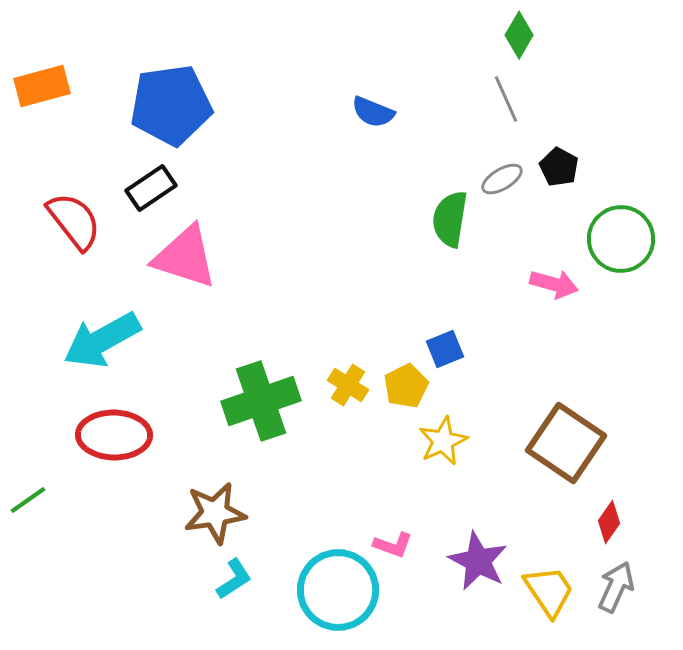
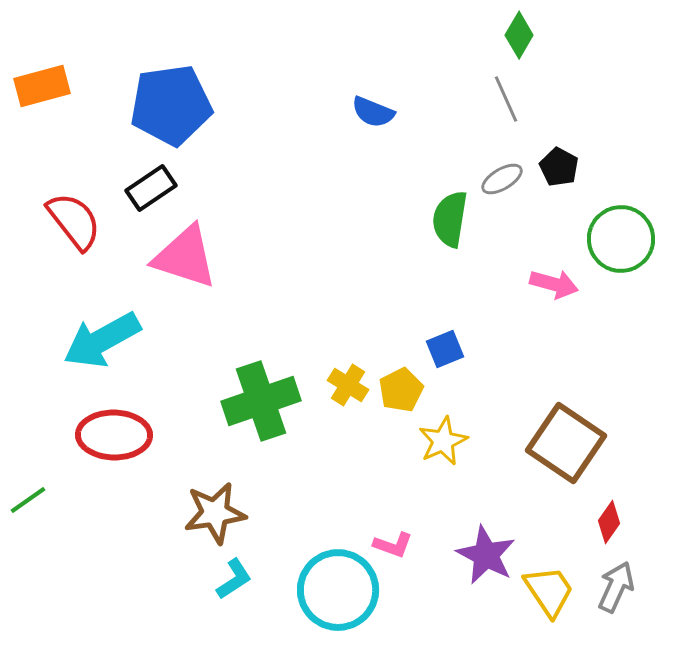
yellow pentagon: moved 5 px left, 4 px down
purple star: moved 8 px right, 6 px up
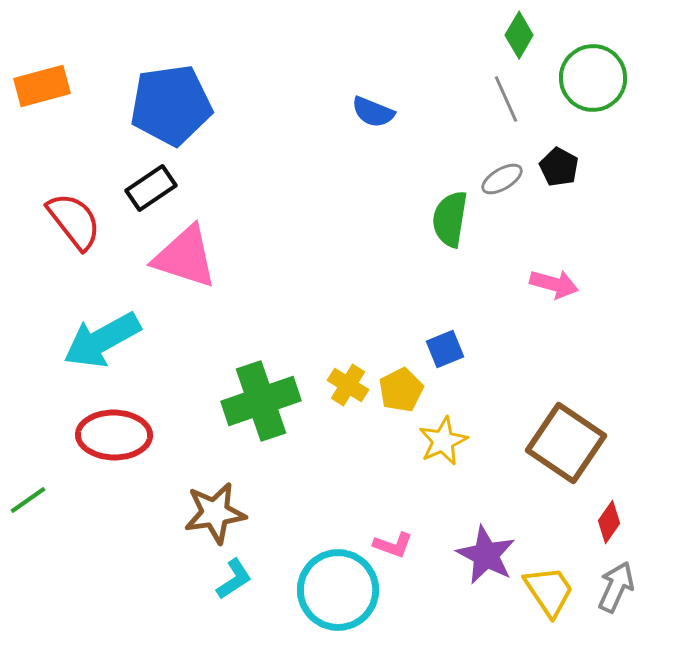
green circle: moved 28 px left, 161 px up
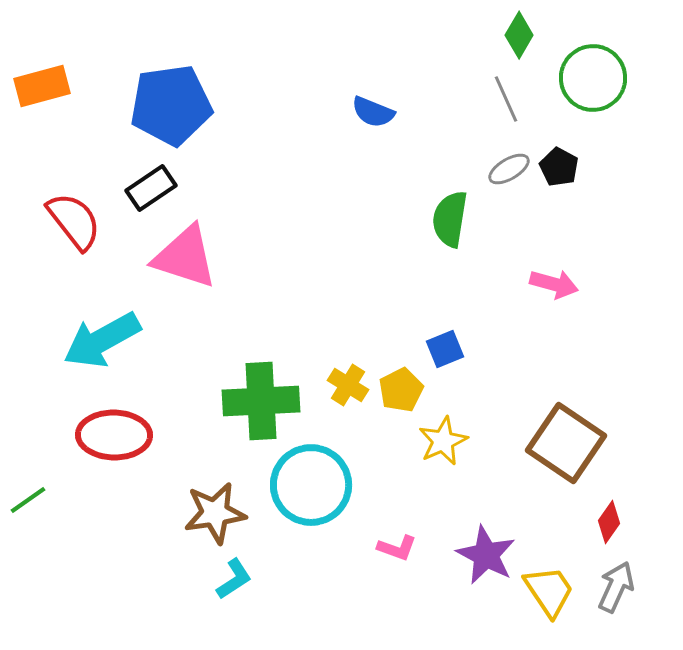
gray ellipse: moved 7 px right, 10 px up
green cross: rotated 16 degrees clockwise
pink L-shape: moved 4 px right, 3 px down
cyan circle: moved 27 px left, 105 px up
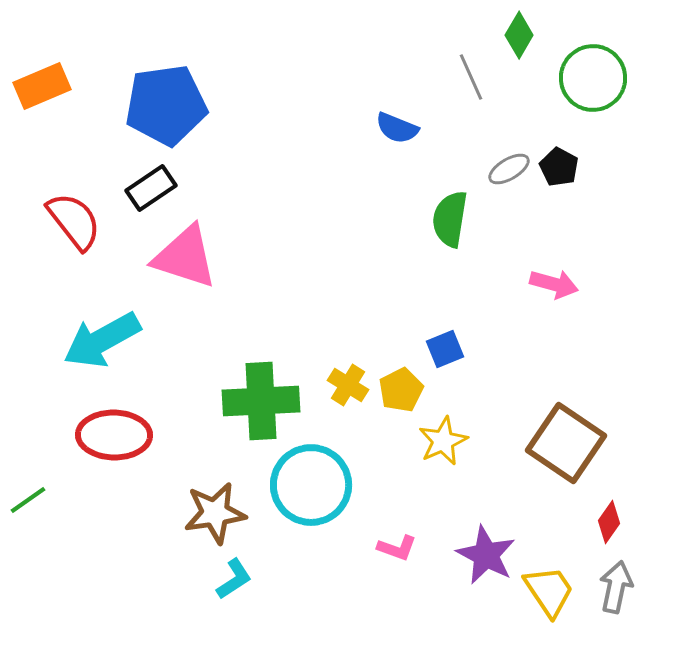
orange rectangle: rotated 8 degrees counterclockwise
gray line: moved 35 px left, 22 px up
blue pentagon: moved 5 px left
blue semicircle: moved 24 px right, 16 px down
gray arrow: rotated 12 degrees counterclockwise
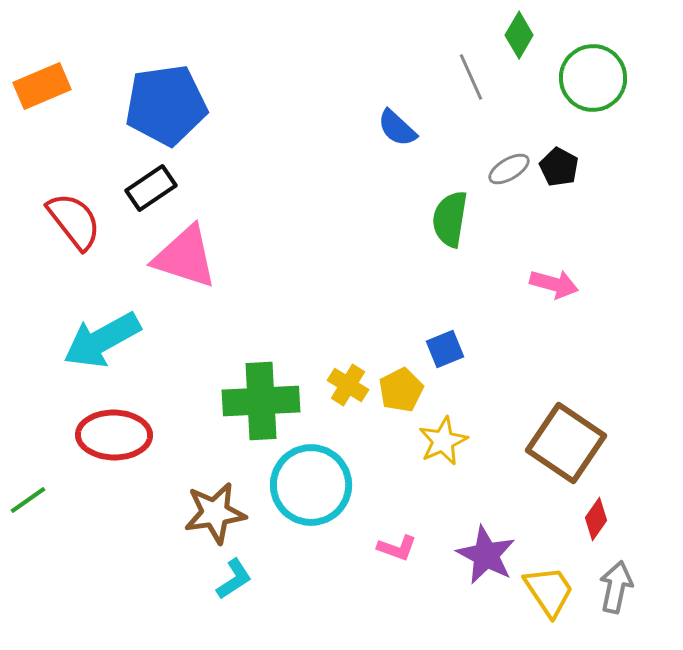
blue semicircle: rotated 21 degrees clockwise
red diamond: moved 13 px left, 3 px up
